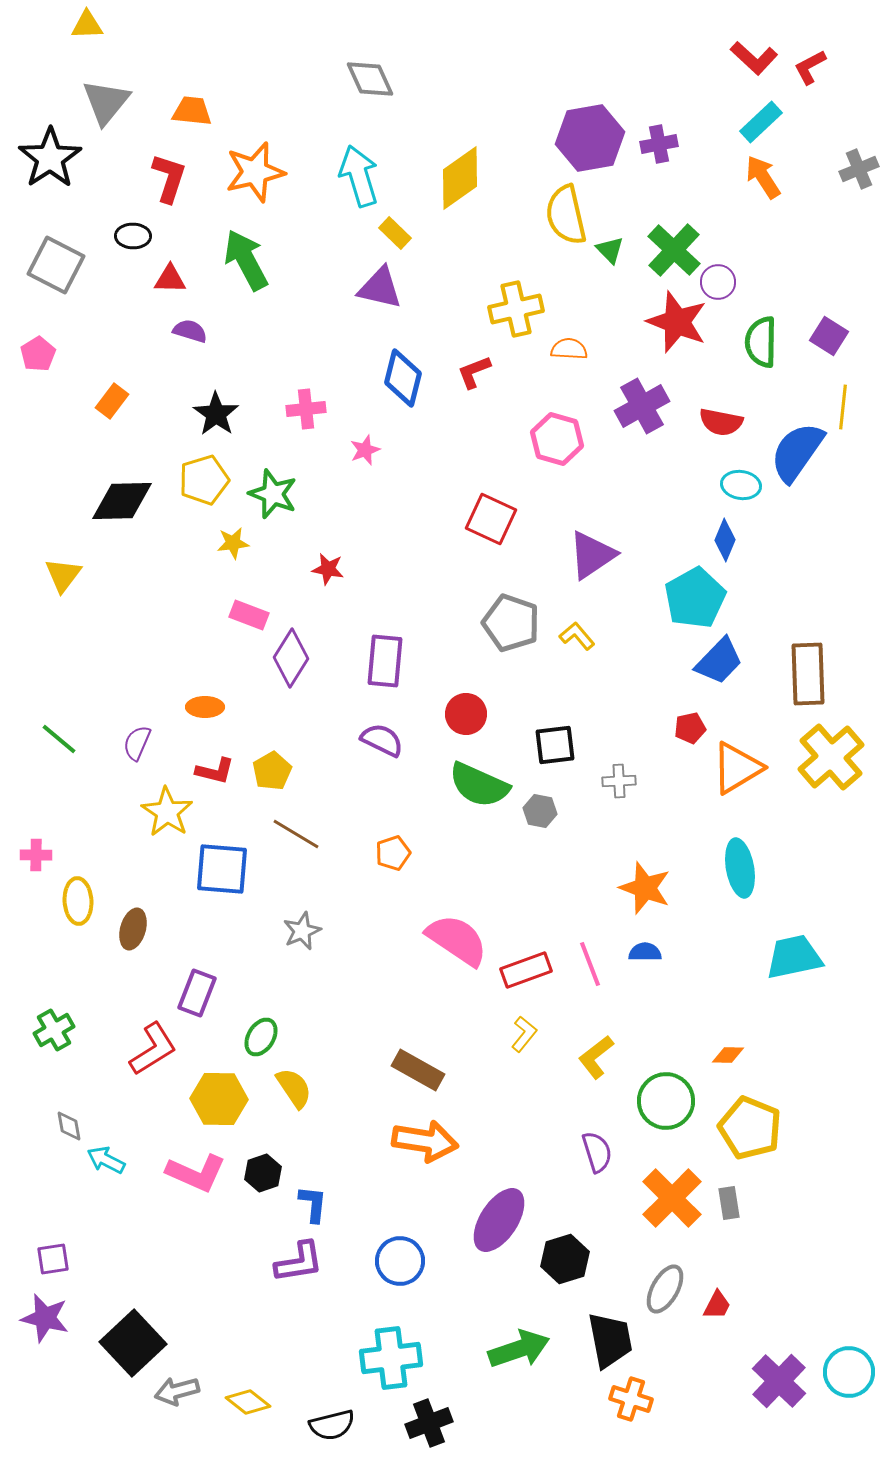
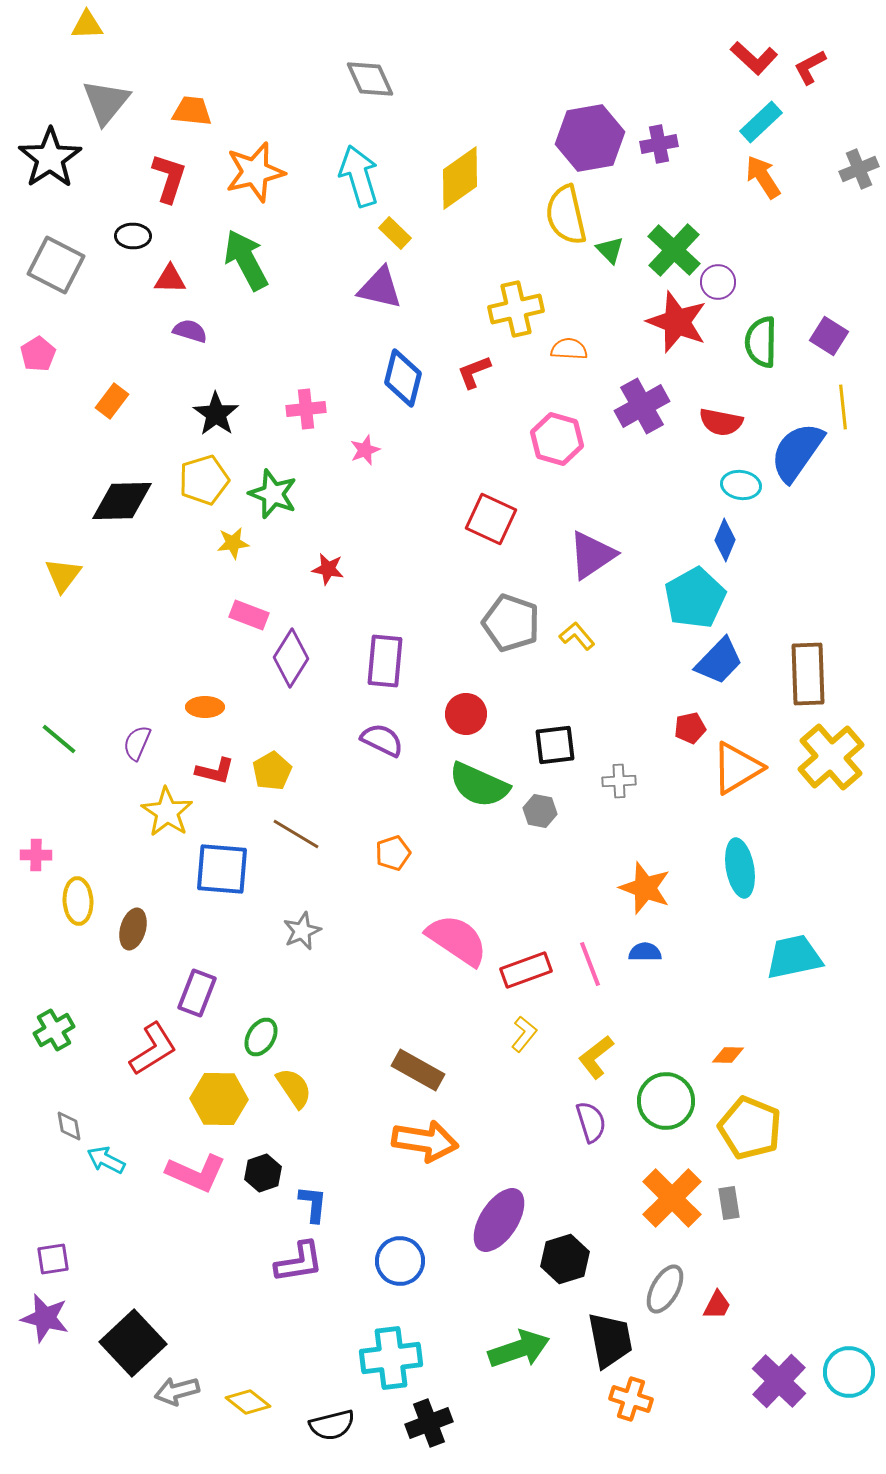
yellow line at (843, 407): rotated 12 degrees counterclockwise
purple semicircle at (597, 1152): moved 6 px left, 30 px up
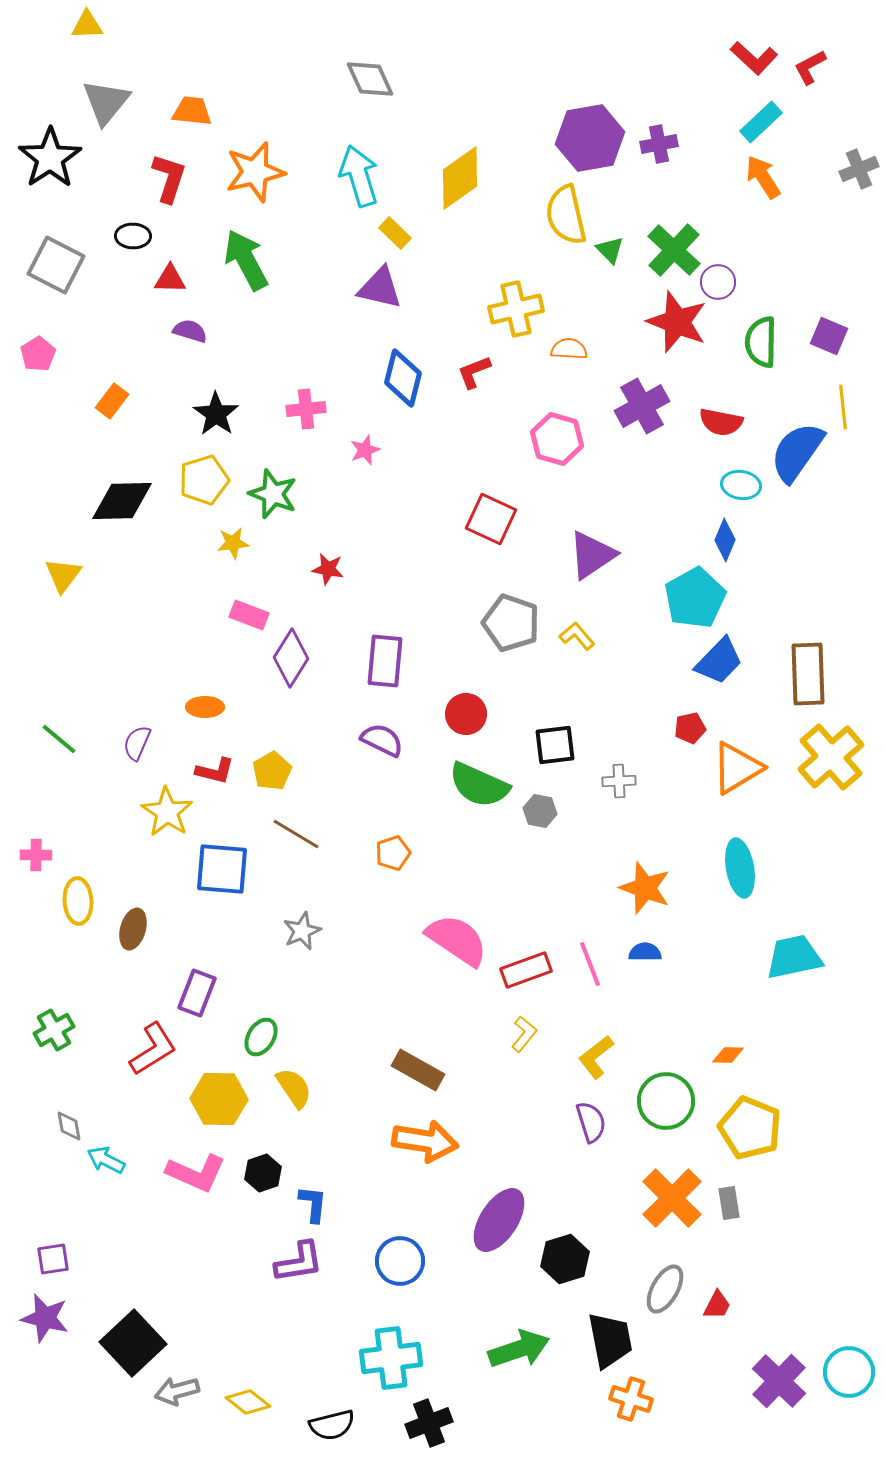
purple square at (829, 336): rotated 9 degrees counterclockwise
